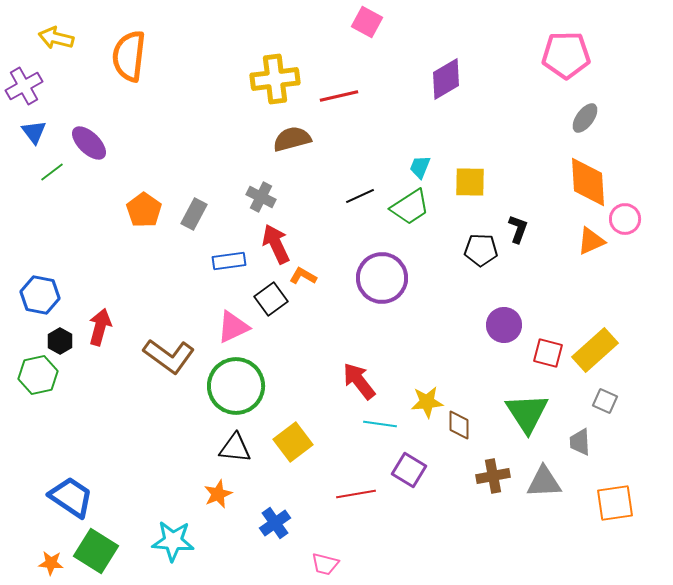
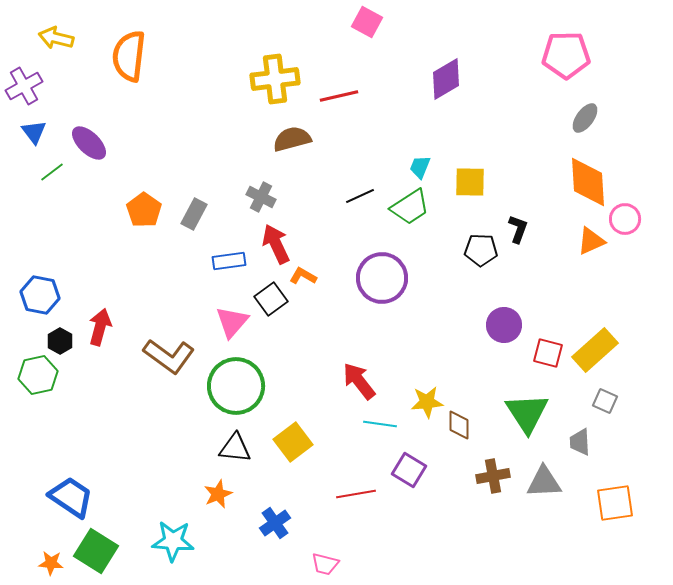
pink triangle at (233, 327): moved 1 px left, 5 px up; rotated 24 degrees counterclockwise
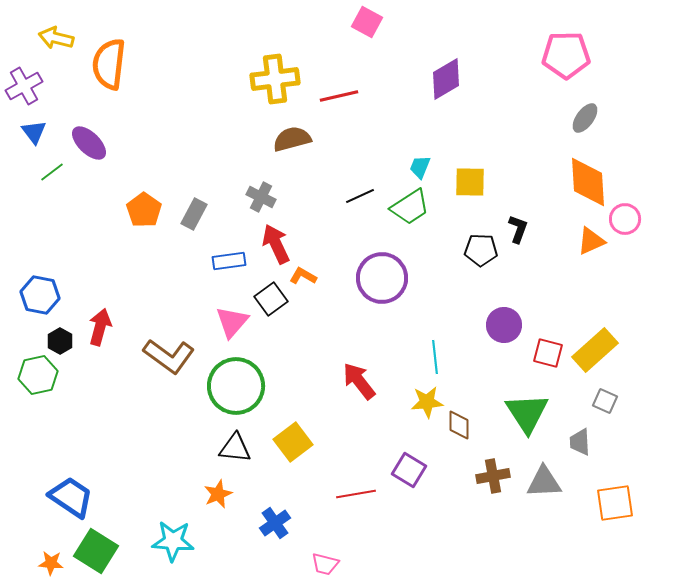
orange semicircle at (129, 56): moved 20 px left, 8 px down
cyan line at (380, 424): moved 55 px right, 67 px up; rotated 76 degrees clockwise
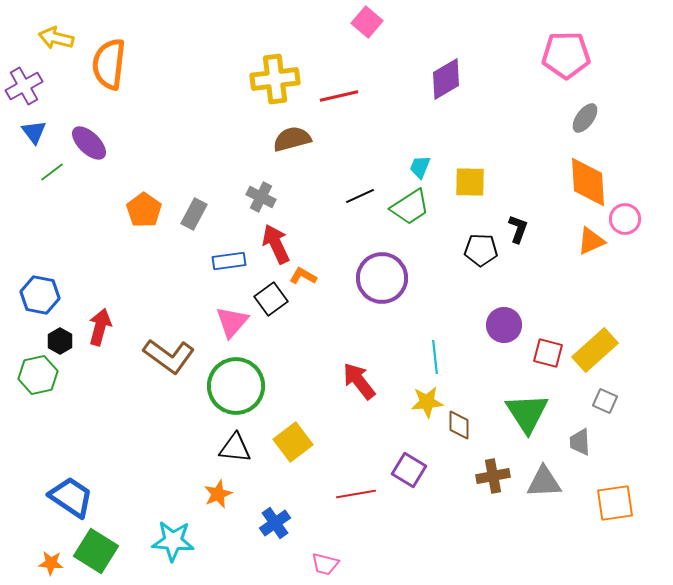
pink square at (367, 22): rotated 12 degrees clockwise
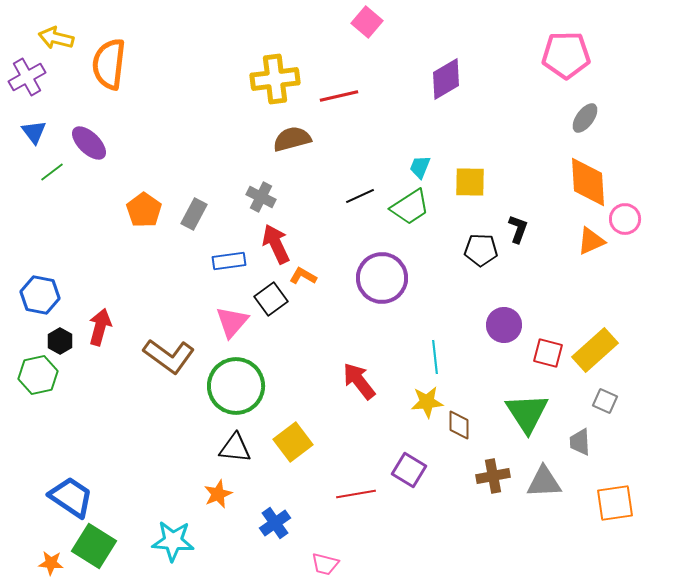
purple cross at (24, 86): moved 3 px right, 9 px up
green square at (96, 551): moved 2 px left, 5 px up
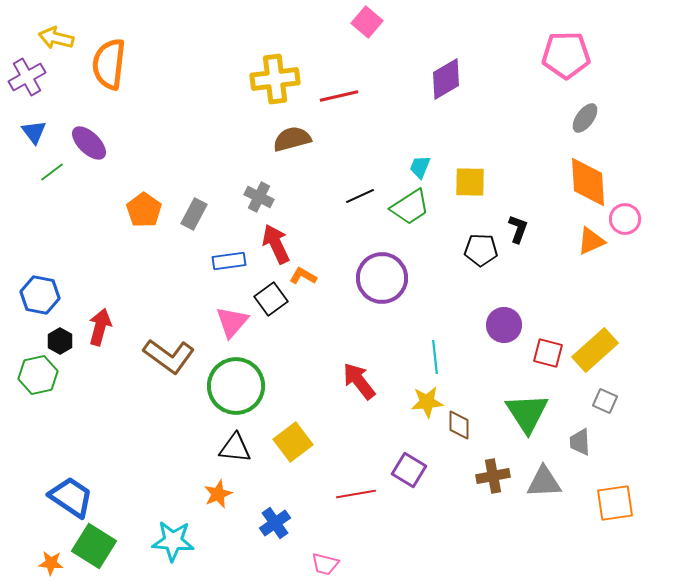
gray cross at (261, 197): moved 2 px left
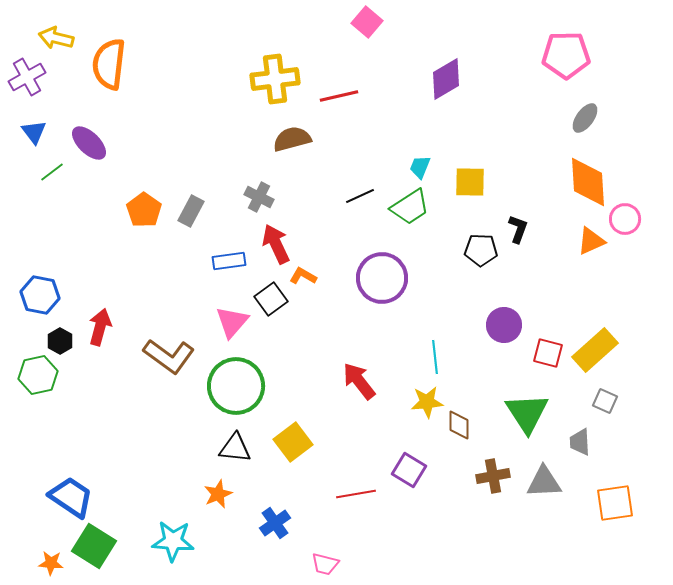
gray rectangle at (194, 214): moved 3 px left, 3 px up
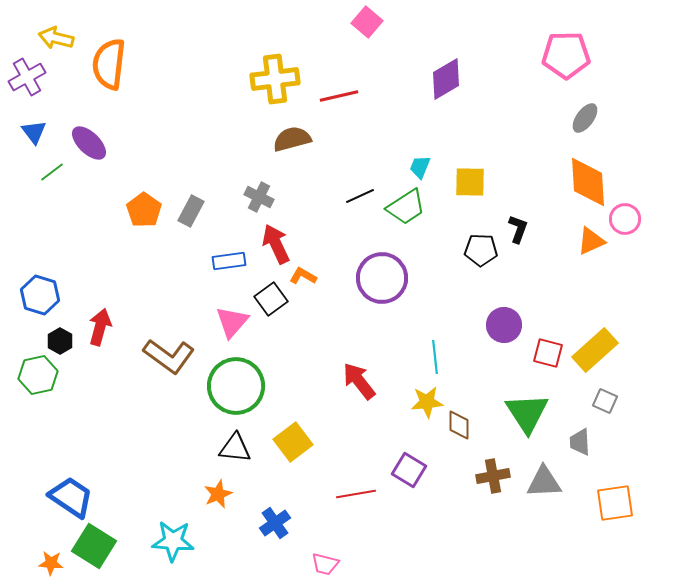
green trapezoid at (410, 207): moved 4 px left
blue hexagon at (40, 295): rotated 6 degrees clockwise
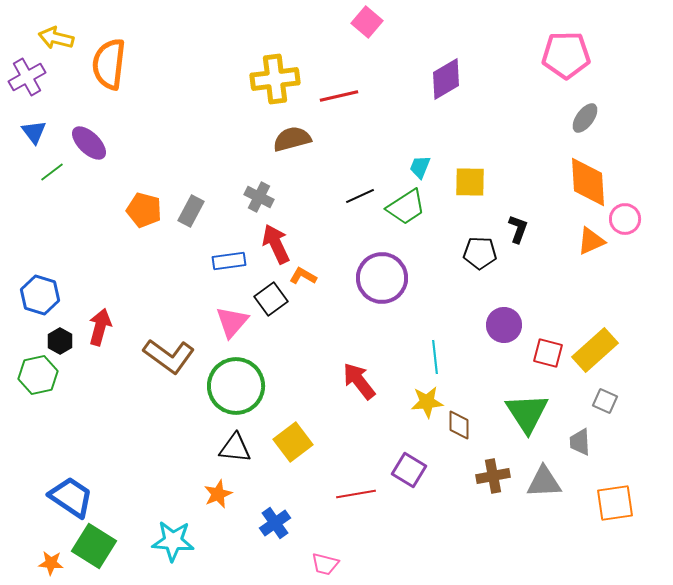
orange pentagon at (144, 210): rotated 20 degrees counterclockwise
black pentagon at (481, 250): moved 1 px left, 3 px down
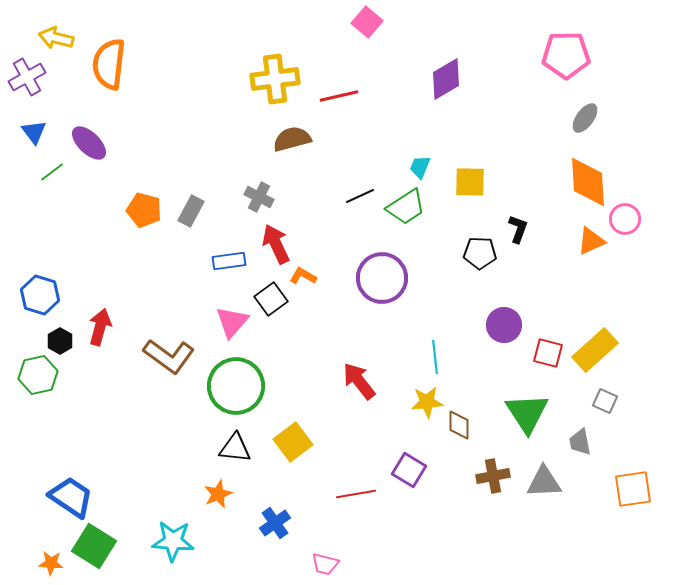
gray trapezoid at (580, 442): rotated 8 degrees counterclockwise
orange square at (615, 503): moved 18 px right, 14 px up
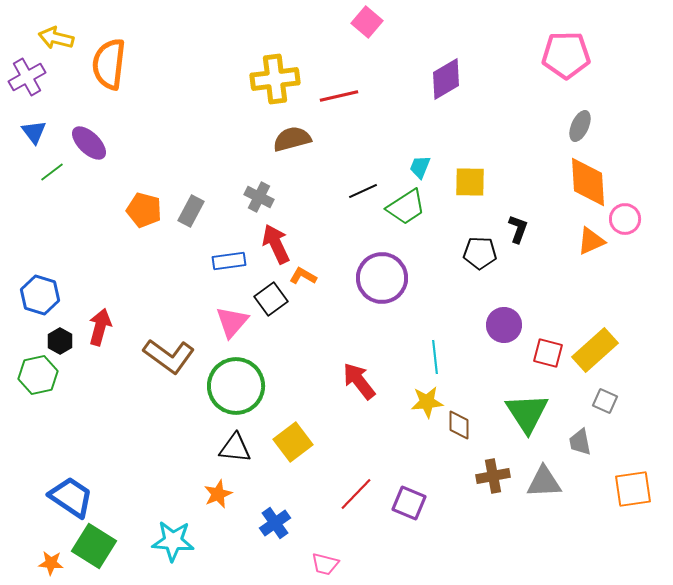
gray ellipse at (585, 118): moved 5 px left, 8 px down; rotated 12 degrees counterclockwise
black line at (360, 196): moved 3 px right, 5 px up
purple square at (409, 470): moved 33 px down; rotated 8 degrees counterclockwise
red line at (356, 494): rotated 36 degrees counterclockwise
